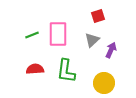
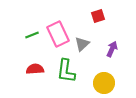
pink rectangle: rotated 25 degrees counterclockwise
gray triangle: moved 10 px left, 4 px down
purple arrow: moved 1 px right, 1 px up
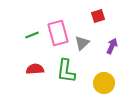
pink rectangle: moved 1 px up; rotated 10 degrees clockwise
gray triangle: moved 1 px up
purple arrow: moved 3 px up
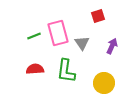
green line: moved 2 px right, 1 px down
gray triangle: rotated 21 degrees counterclockwise
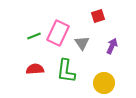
pink rectangle: rotated 40 degrees clockwise
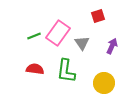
pink rectangle: rotated 10 degrees clockwise
red semicircle: rotated 12 degrees clockwise
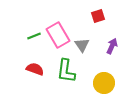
pink rectangle: moved 2 px down; rotated 65 degrees counterclockwise
gray triangle: moved 2 px down
red semicircle: rotated 12 degrees clockwise
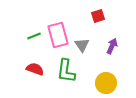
pink rectangle: rotated 15 degrees clockwise
yellow circle: moved 2 px right
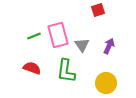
red square: moved 6 px up
purple arrow: moved 3 px left
red semicircle: moved 3 px left, 1 px up
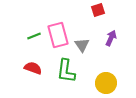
purple arrow: moved 2 px right, 8 px up
red semicircle: moved 1 px right
